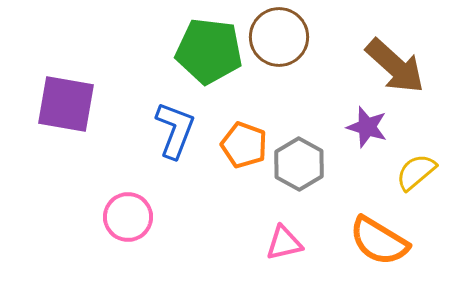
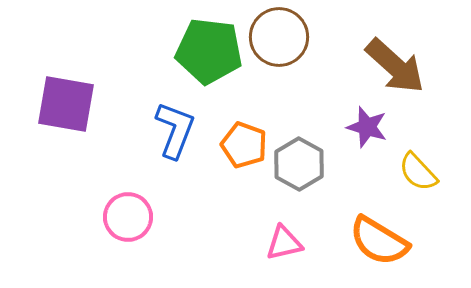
yellow semicircle: moved 2 px right; rotated 93 degrees counterclockwise
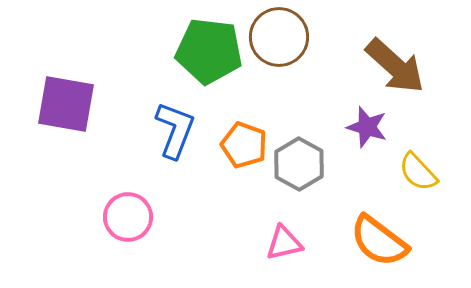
orange semicircle: rotated 6 degrees clockwise
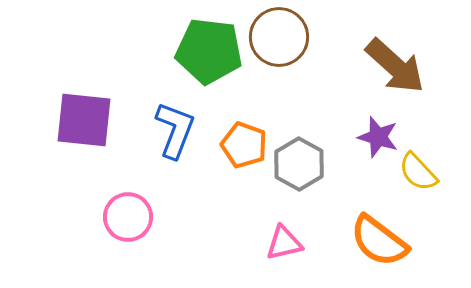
purple square: moved 18 px right, 16 px down; rotated 4 degrees counterclockwise
purple star: moved 11 px right, 10 px down
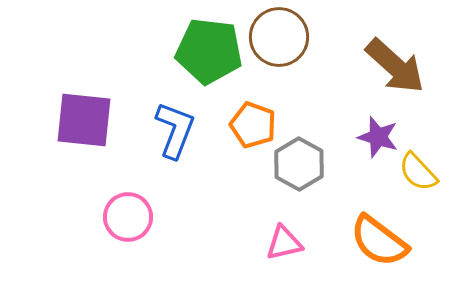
orange pentagon: moved 9 px right, 20 px up
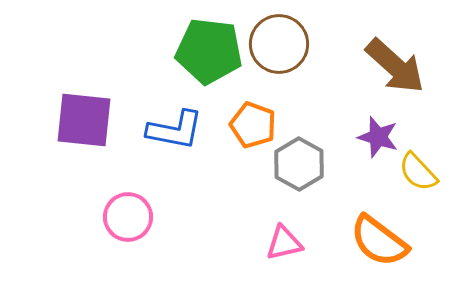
brown circle: moved 7 px down
blue L-shape: rotated 80 degrees clockwise
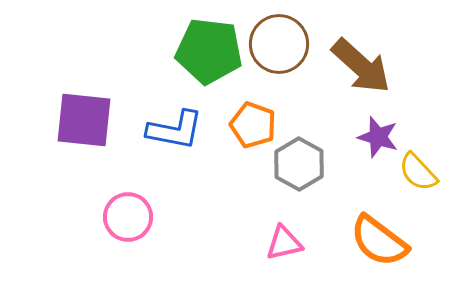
brown arrow: moved 34 px left
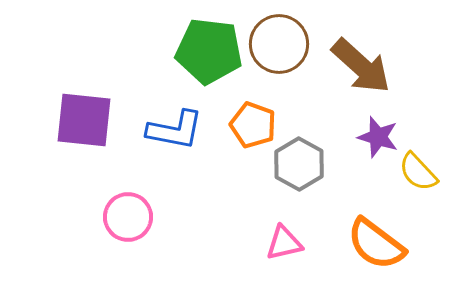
orange semicircle: moved 3 px left, 3 px down
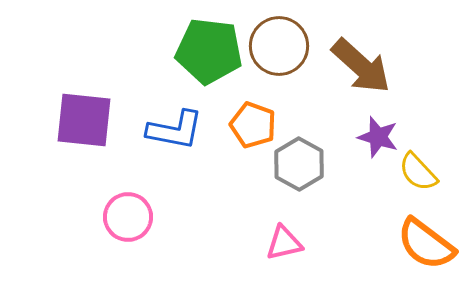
brown circle: moved 2 px down
orange semicircle: moved 50 px right
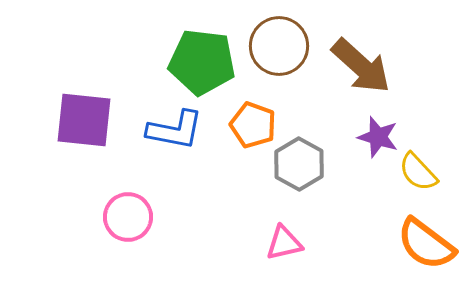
green pentagon: moved 7 px left, 11 px down
